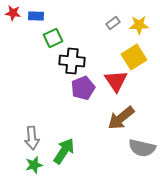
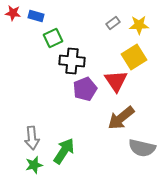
blue rectangle: rotated 14 degrees clockwise
purple pentagon: moved 2 px right, 1 px down
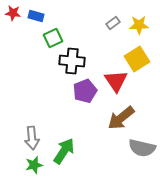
yellow square: moved 3 px right, 2 px down
purple pentagon: moved 2 px down
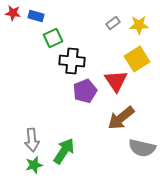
gray arrow: moved 2 px down
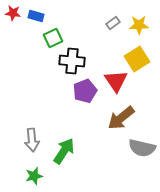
green star: moved 11 px down
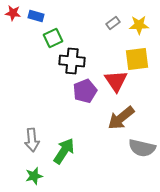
yellow square: rotated 25 degrees clockwise
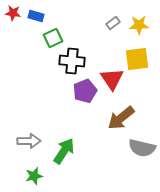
red triangle: moved 4 px left, 2 px up
gray arrow: moved 3 px left, 1 px down; rotated 85 degrees counterclockwise
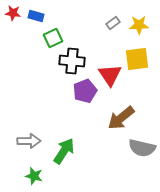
red triangle: moved 2 px left, 4 px up
green star: rotated 30 degrees clockwise
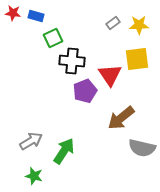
gray arrow: moved 2 px right; rotated 30 degrees counterclockwise
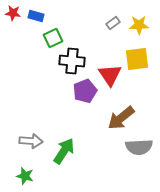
gray arrow: rotated 35 degrees clockwise
gray semicircle: moved 3 px left, 1 px up; rotated 16 degrees counterclockwise
green star: moved 9 px left
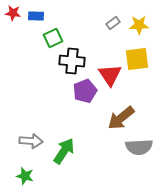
blue rectangle: rotated 14 degrees counterclockwise
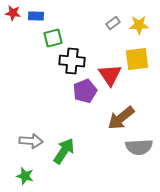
green square: rotated 12 degrees clockwise
